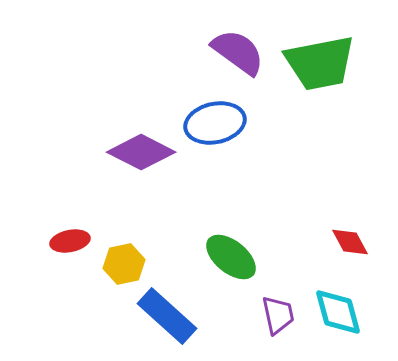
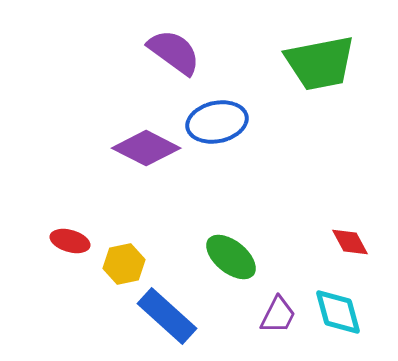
purple semicircle: moved 64 px left
blue ellipse: moved 2 px right, 1 px up
purple diamond: moved 5 px right, 4 px up
red ellipse: rotated 27 degrees clockwise
purple trapezoid: rotated 39 degrees clockwise
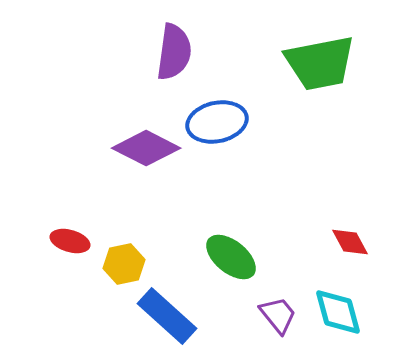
purple semicircle: rotated 62 degrees clockwise
purple trapezoid: rotated 66 degrees counterclockwise
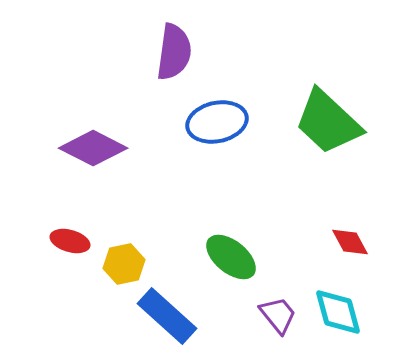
green trapezoid: moved 8 px right, 59 px down; rotated 54 degrees clockwise
purple diamond: moved 53 px left
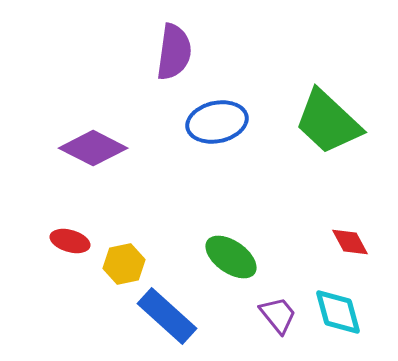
green ellipse: rotated 4 degrees counterclockwise
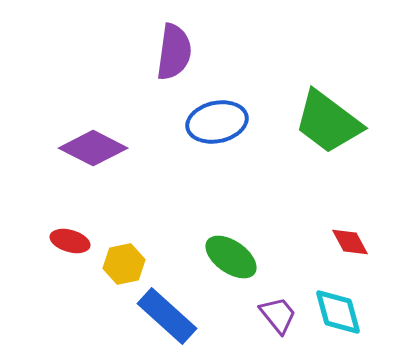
green trapezoid: rotated 6 degrees counterclockwise
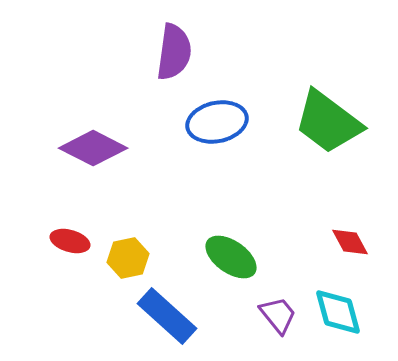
yellow hexagon: moved 4 px right, 6 px up
